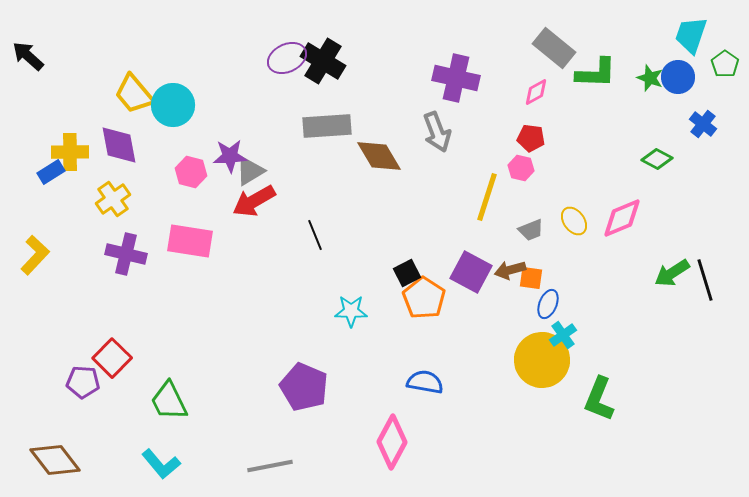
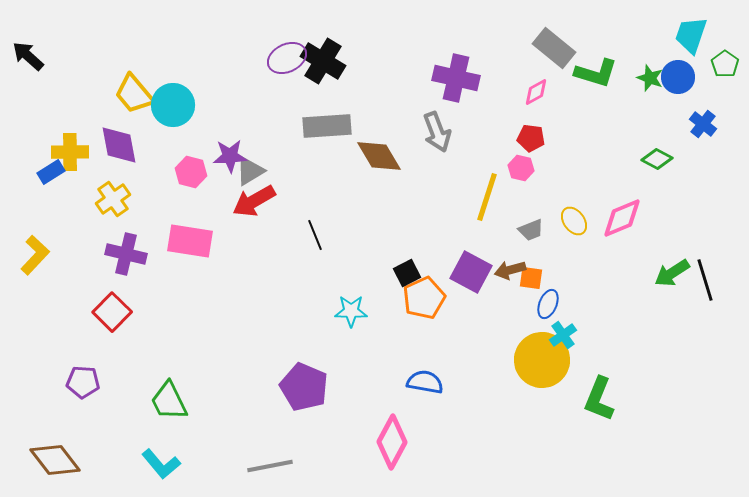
green L-shape at (596, 73): rotated 15 degrees clockwise
orange pentagon at (424, 298): rotated 15 degrees clockwise
red square at (112, 358): moved 46 px up
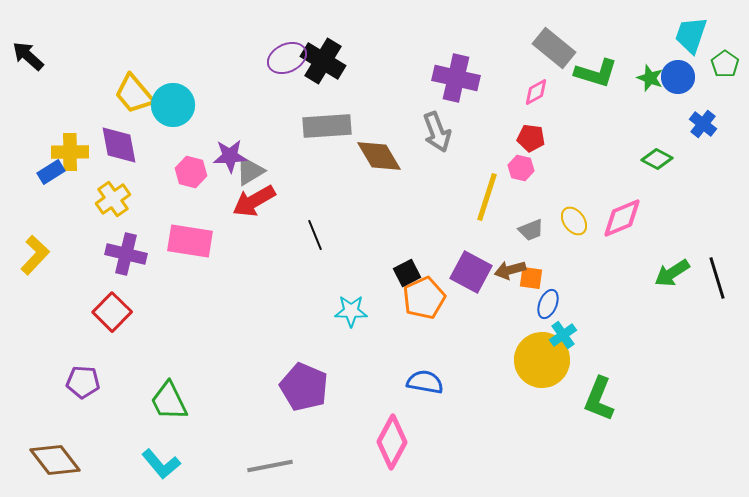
black line at (705, 280): moved 12 px right, 2 px up
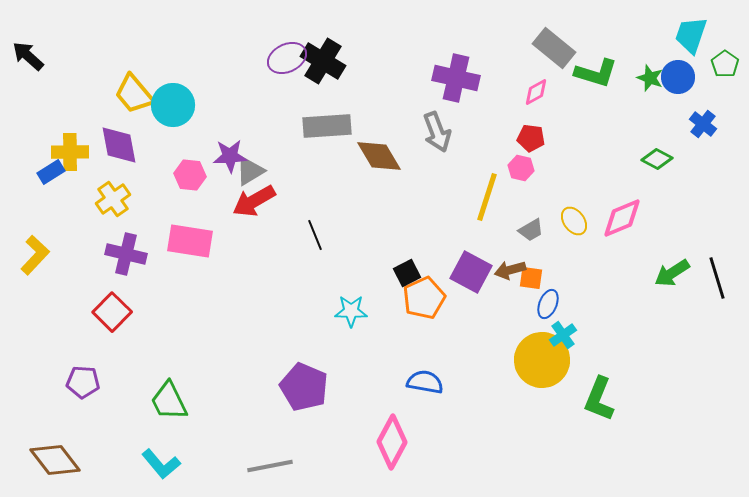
pink hexagon at (191, 172): moved 1 px left, 3 px down; rotated 8 degrees counterclockwise
gray trapezoid at (531, 230): rotated 8 degrees counterclockwise
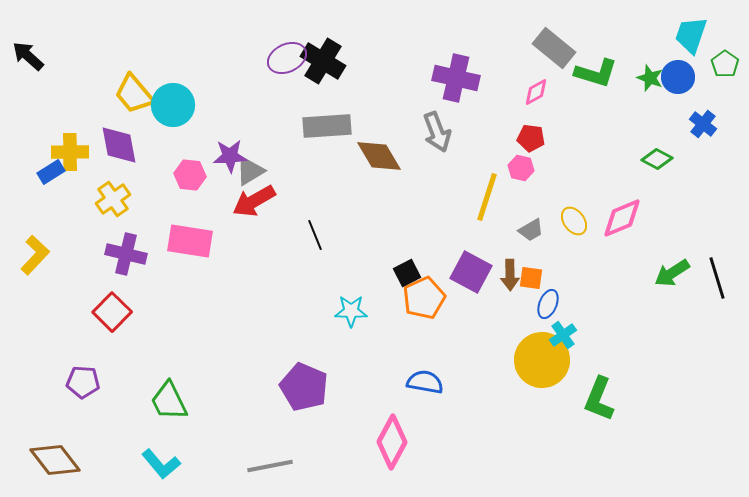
brown arrow at (510, 270): moved 5 px down; rotated 76 degrees counterclockwise
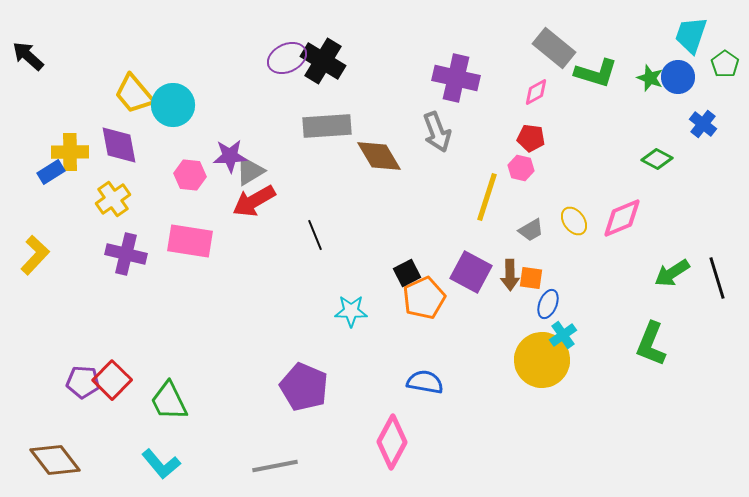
red square at (112, 312): moved 68 px down
green L-shape at (599, 399): moved 52 px right, 55 px up
gray line at (270, 466): moved 5 px right
